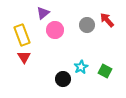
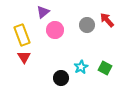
purple triangle: moved 1 px up
green square: moved 3 px up
black circle: moved 2 px left, 1 px up
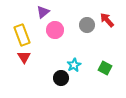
cyan star: moved 7 px left, 2 px up
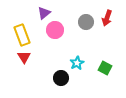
purple triangle: moved 1 px right, 1 px down
red arrow: moved 2 px up; rotated 119 degrees counterclockwise
gray circle: moved 1 px left, 3 px up
cyan star: moved 3 px right, 2 px up
